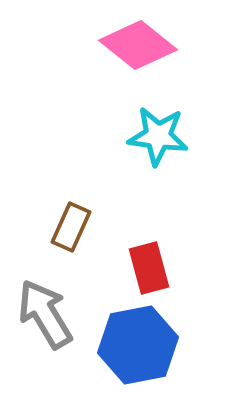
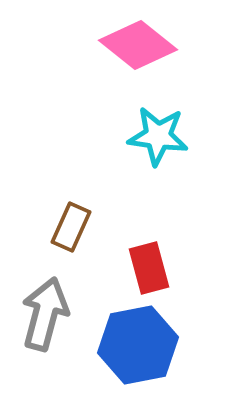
gray arrow: rotated 46 degrees clockwise
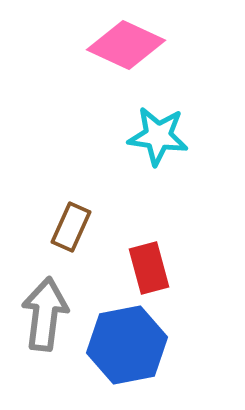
pink diamond: moved 12 px left; rotated 14 degrees counterclockwise
gray arrow: rotated 8 degrees counterclockwise
blue hexagon: moved 11 px left
